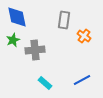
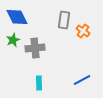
blue diamond: rotated 15 degrees counterclockwise
orange cross: moved 1 px left, 5 px up
gray cross: moved 2 px up
cyan rectangle: moved 6 px left; rotated 48 degrees clockwise
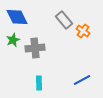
gray rectangle: rotated 48 degrees counterclockwise
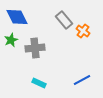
green star: moved 2 px left
cyan rectangle: rotated 64 degrees counterclockwise
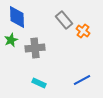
blue diamond: rotated 25 degrees clockwise
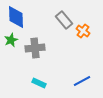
blue diamond: moved 1 px left
blue line: moved 1 px down
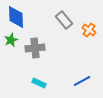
orange cross: moved 6 px right, 1 px up
